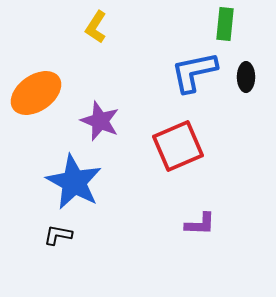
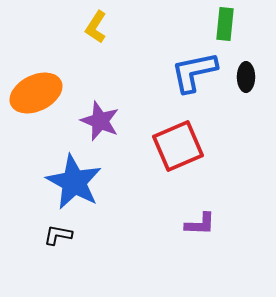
orange ellipse: rotated 9 degrees clockwise
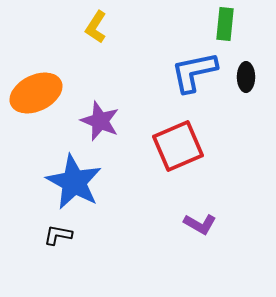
purple L-shape: rotated 28 degrees clockwise
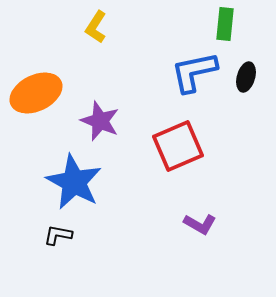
black ellipse: rotated 16 degrees clockwise
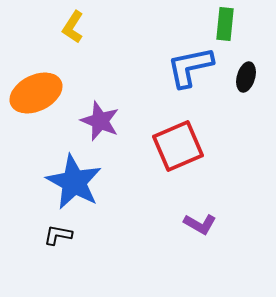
yellow L-shape: moved 23 px left
blue L-shape: moved 4 px left, 5 px up
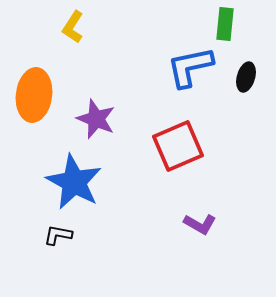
orange ellipse: moved 2 px left, 2 px down; rotated 57 degrees counterclockwise
purple star: moved 4 px left, 2 px up
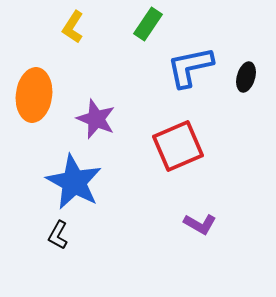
green rectangle: moved 77 px left; rotated 28 degrees clockwise
black L-shape: rotated 72 degrees counterclockwise
